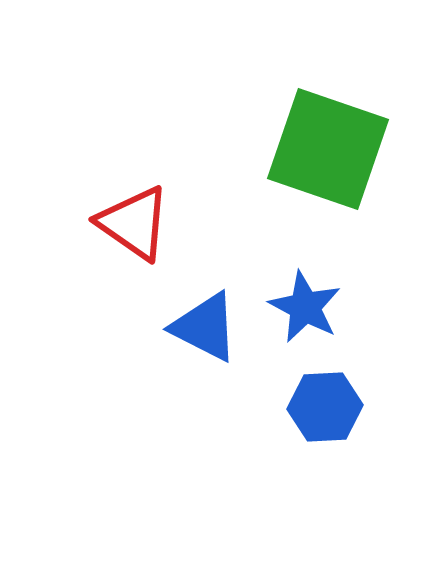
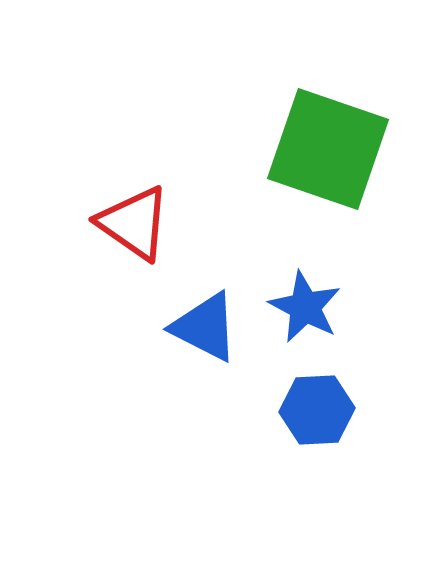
blue hexagon: moved 8 px left, 3 px down
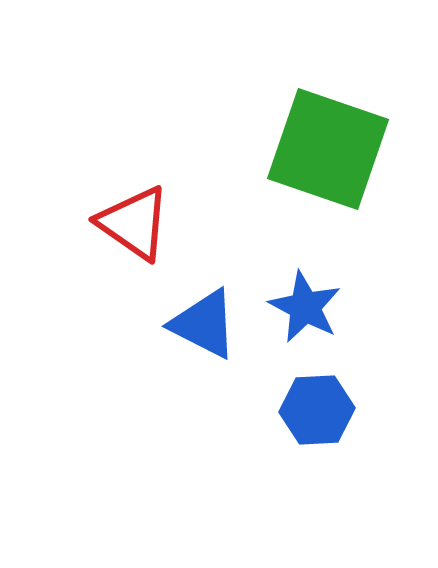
blue triangle: moved 1 px left, 3 px up
